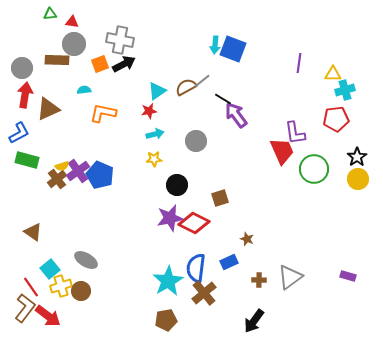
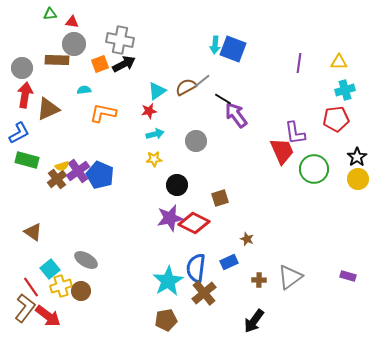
yellow triangle at (333, 74): moved 6 px right, 12 px up
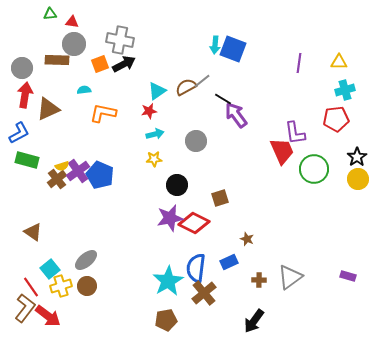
gray ellipse at (86, 260): rotated 70 degrees counterclockwise
brown circle at (81, 291): moved 6 px right, 5 px up
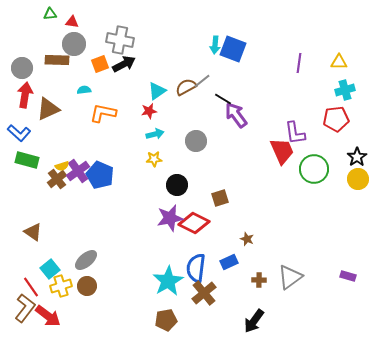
blue L-shape at (19, 133): rotated 70 degrees clockwise
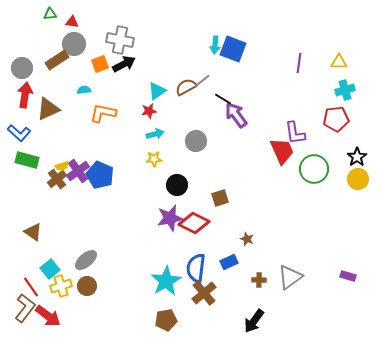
brown rectangle at (57, 60): rotated 35 degrees counterclockwise
cyan star at (168, 281): moved 2 px left
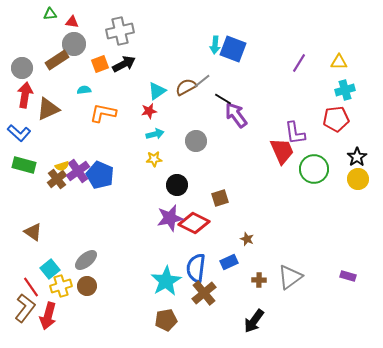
gray cross at (120, 40): moved 9 px up; rotated 24 degrees counterclockwise
purple line at (299, 63): rotated 24 degrees clockwise
green rectangle at (27, 160): moved 3 px left, 5 px down
red arrow at (48, 316): rotated 68 degrees clockwise
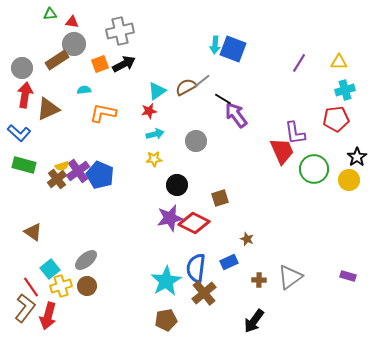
yellow circle at (358, 179): moved 9 px left, 1 px down
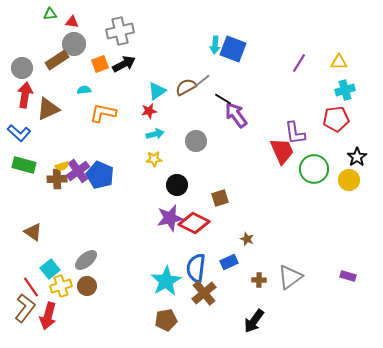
brown cross at (57, 179): rotated 36 degrees clockwise
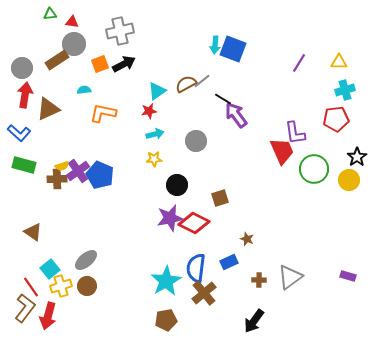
brown semicircle at (186, 87): moved 3 px up
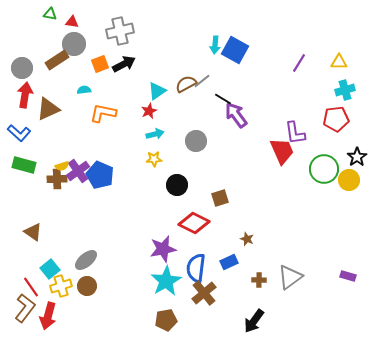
green triangle at (50, 14): rotated 16 degrees clockwise
blue square at (233, 49): moved 2 px right, 1 px down; rotated 8 degrees clockwise
red star at (149, 111): rotated 14 degrees counterclockwise
green circle at (314, 169): moved 10 px right
purple star at (170, 218): moved 7 px left, 31 px down
